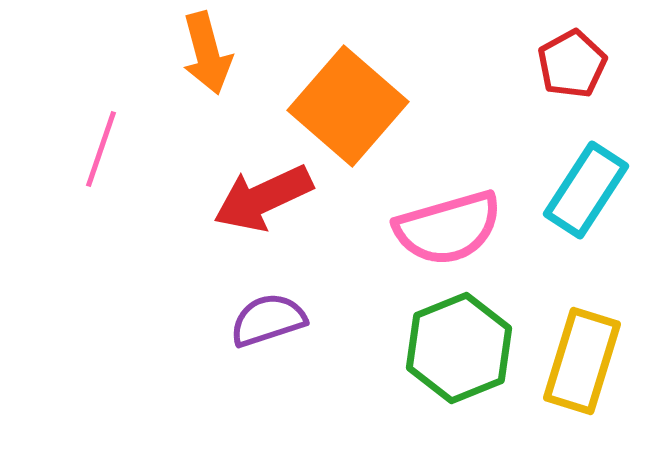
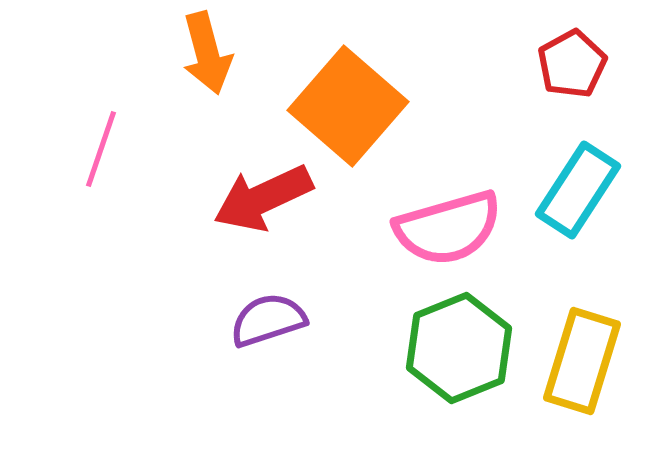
cyan rectangle: moved 8 px left
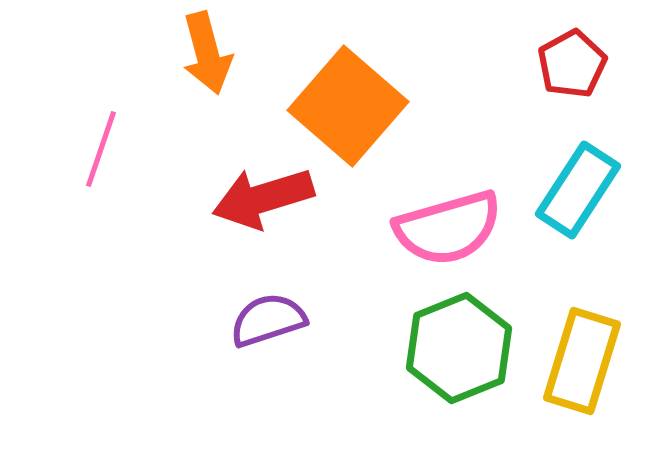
red arrow: rotated 8 degrees clockwise
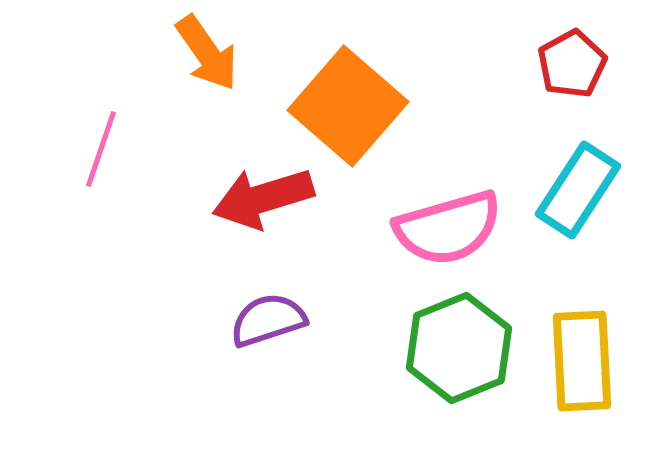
orange arrow: rotated 20 degrees counterclockwise
yellow rectangle: rotated 20 degrees counterclockwise
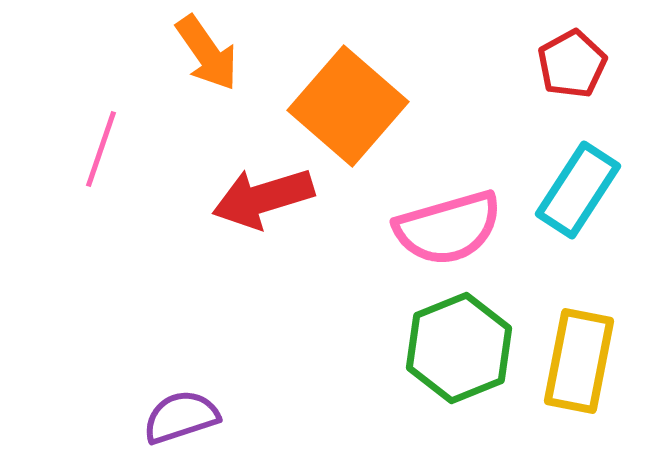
purple semicircle: moved 87 px left, 97 px down
yellow rectangle: moved 3 px left; rotated 14 degrees clockwise
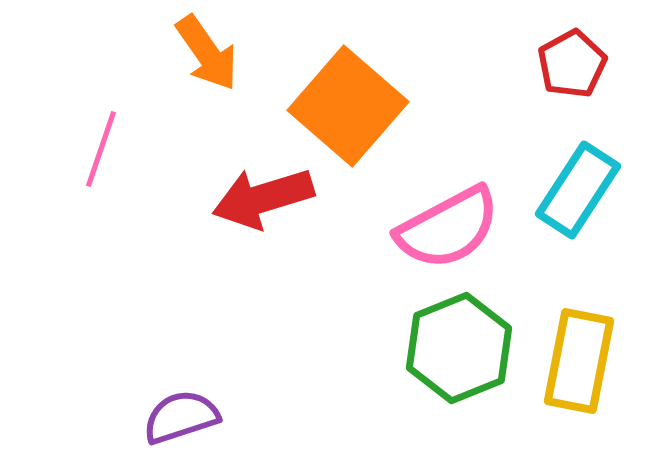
pink semicircle: rotated 12 degrees counterclockwise
